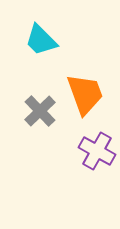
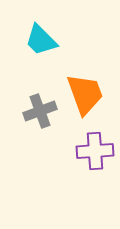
gray cross: rotated 24 degrees clockwise
purple cross: moved 2 px left; rotated 33 degrees counterclockwise
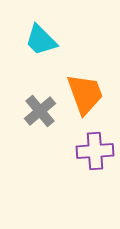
gray cross: rotated 20 degrees counterclockwise
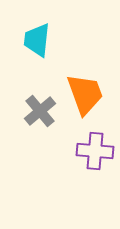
cyan trapezoid: moved 4 px left; rotated 51 degrees clockwise
purple cross: rotated 9 degrees clockwise
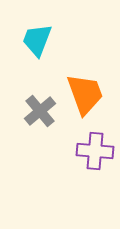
cyan trapezoid: rotated 15 degrees clockwise
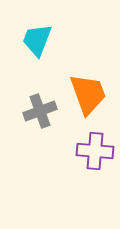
orange trapezoid: moved 3 px right
gray cross: rotated 20 degrees clockwise
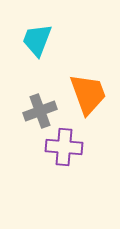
purple cross: moved 31 px left, 4 px up
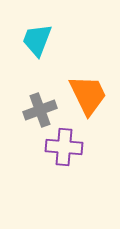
orange trapezoid: moved 1 px down; rotated 6 degrees counterclockwise
gray cross: moved 1 px up
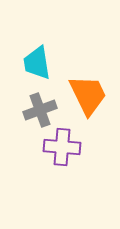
cyan trapezoid: moved 23 px down; rotated 30 degrees counterclockwise
purple cross: moved 2 px left
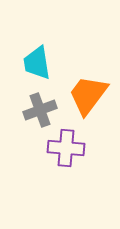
orange trapezoid: rotated 117 degrees counterclockwise
purple cross: moved 4 px right, 1 px down
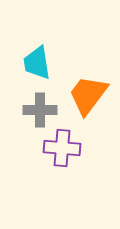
gray cross: rotated 20 degrees clockwise
purple cross: moved 4 px left
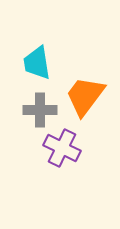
orange trapezoid: moved 3 px left, 1 px down
purple cross: rotated 21 degrees clockwise
